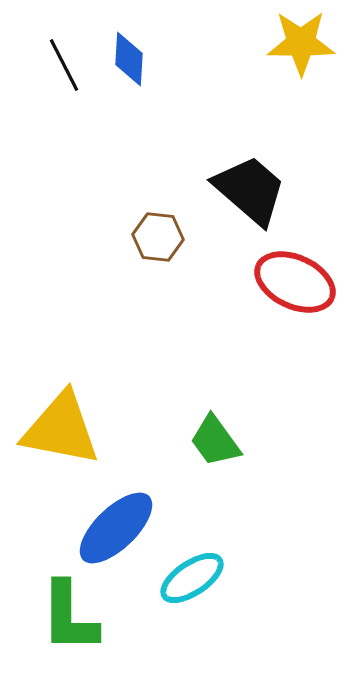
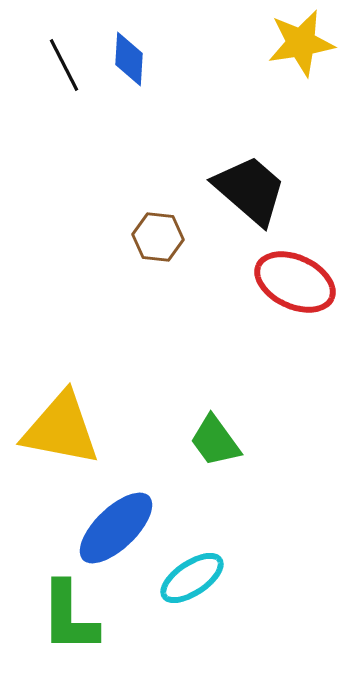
yellow star: rotated 10 degrees counterclockwise
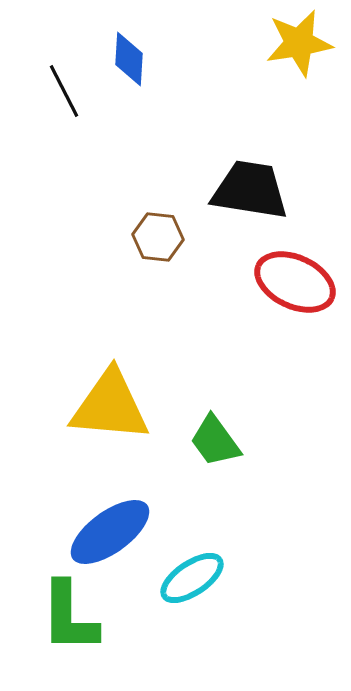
yellow star: moved 2 px left
black line: moved 26 px down
black trapezoid: rotated 32 degrees counterclockwise
yellow triangle: moved 49 px right, 23 px up; rotated 6 degrees counterclockwise
blue ellipse: moved 6 px left, 4 px down; rotated 8 degrees clockwise
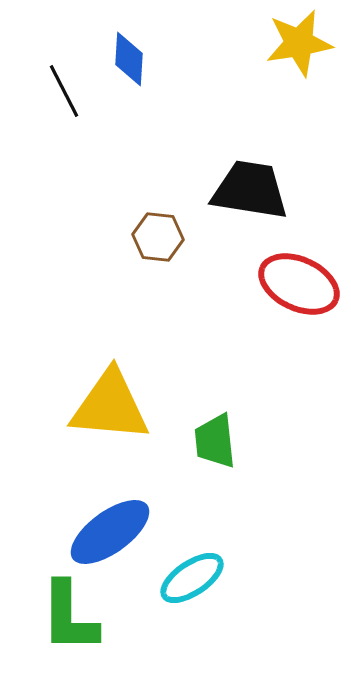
red ellipse: moved 4 px right, 2 px down
green trapezoid: rotated 30 degrees clockwise
